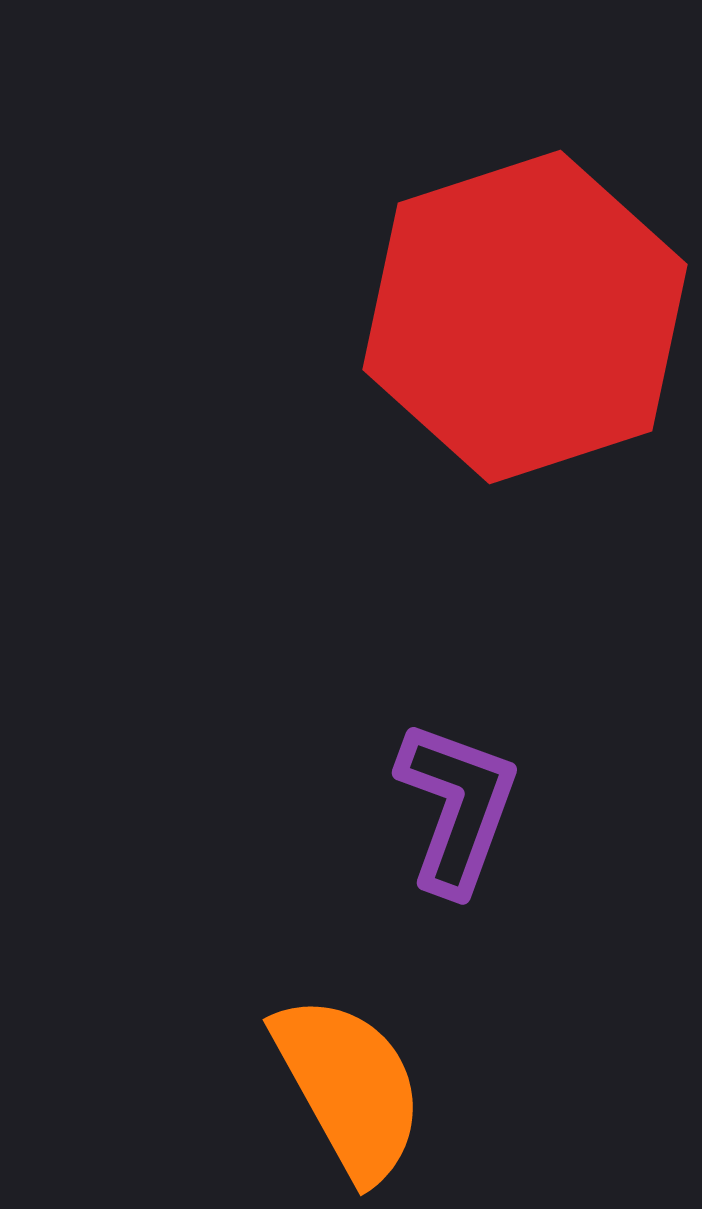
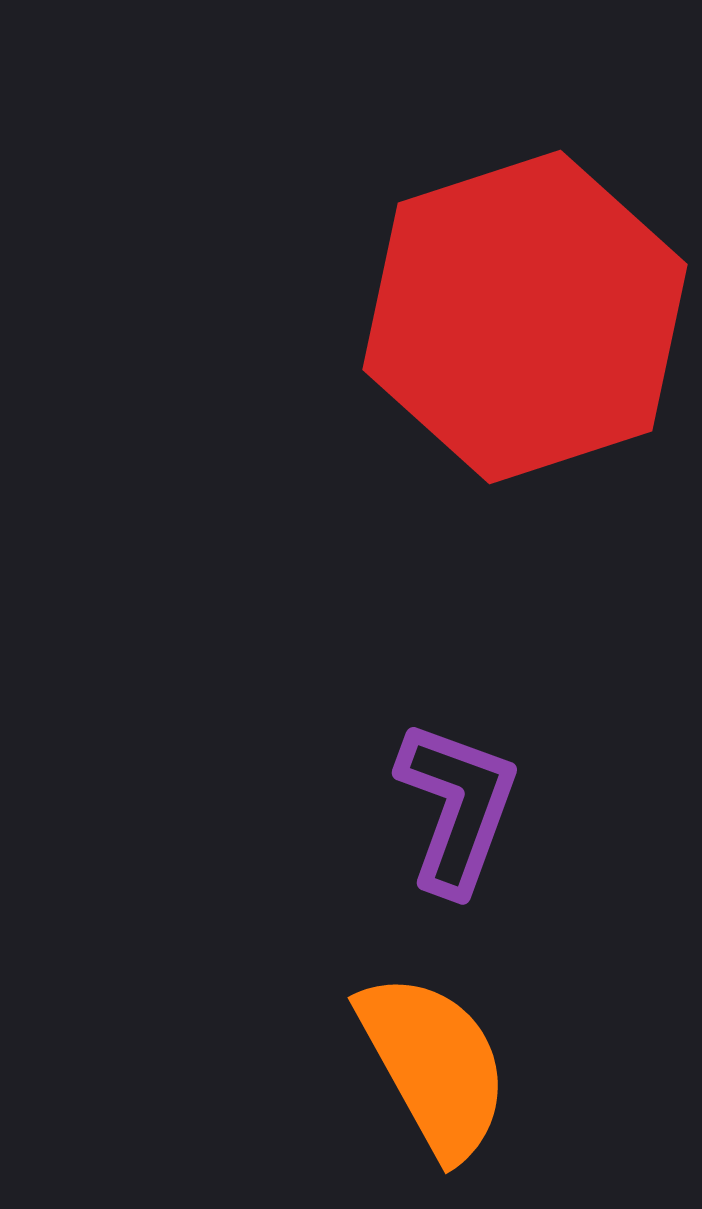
orange semicircle: moved 85 px right, 22 px up
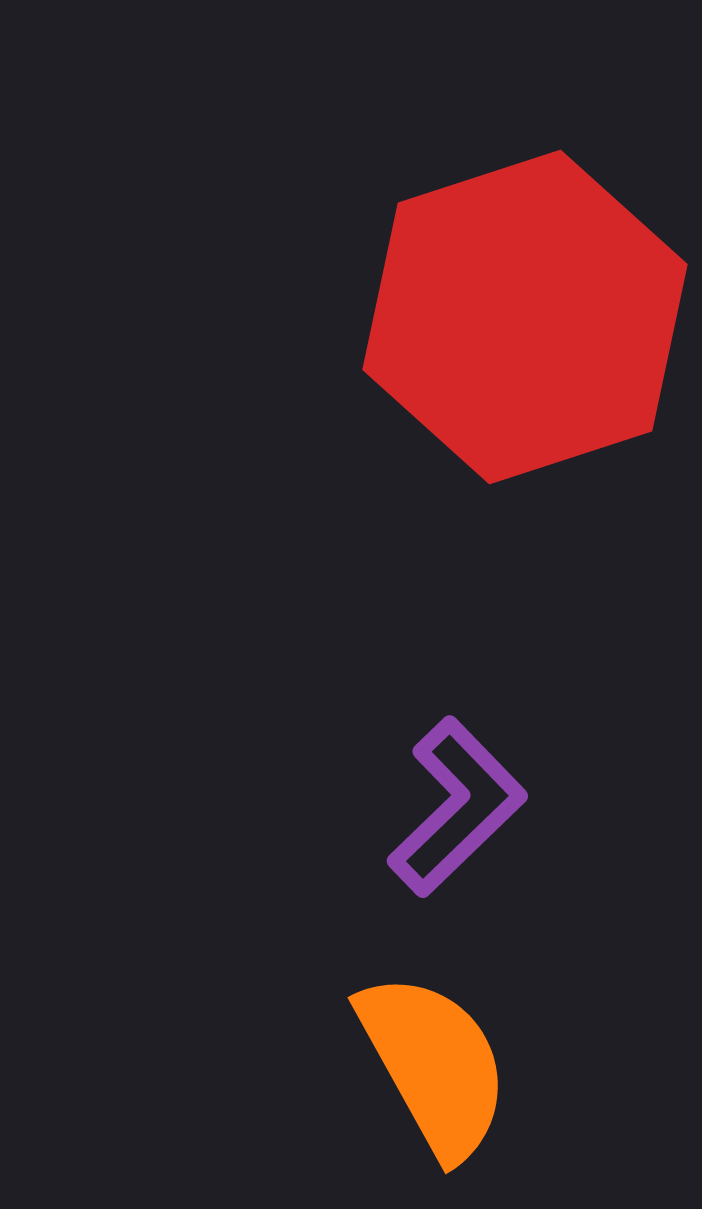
purple L-shape: rotated 26 degrees clockwise
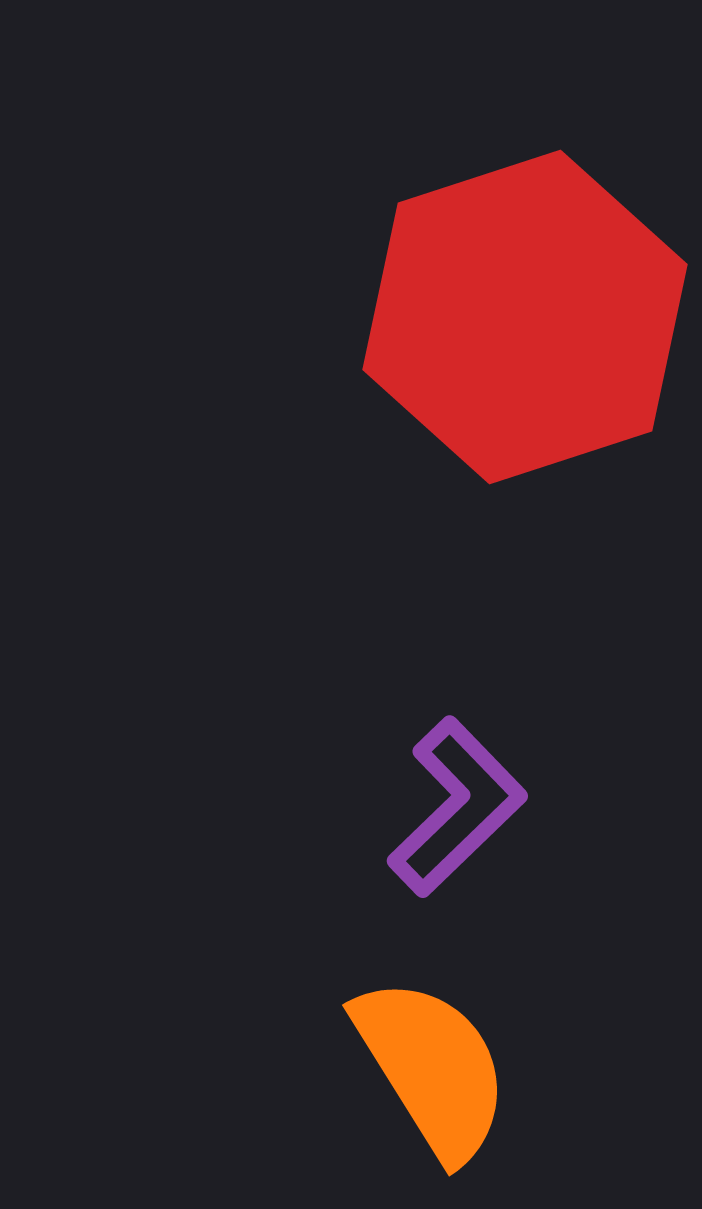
orange semicircle: moved 2 px left, 3 px down; rotated 3 degrees counterclockwise
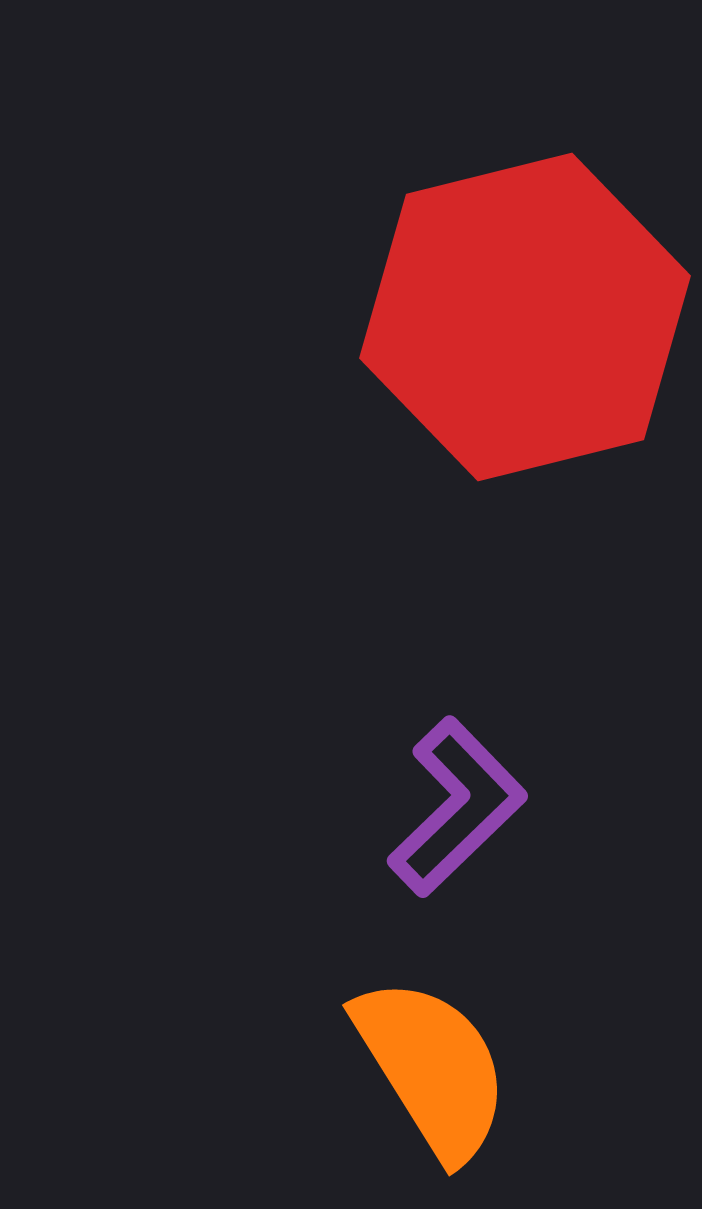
red hexagon: rotated 4 degrees clockwise
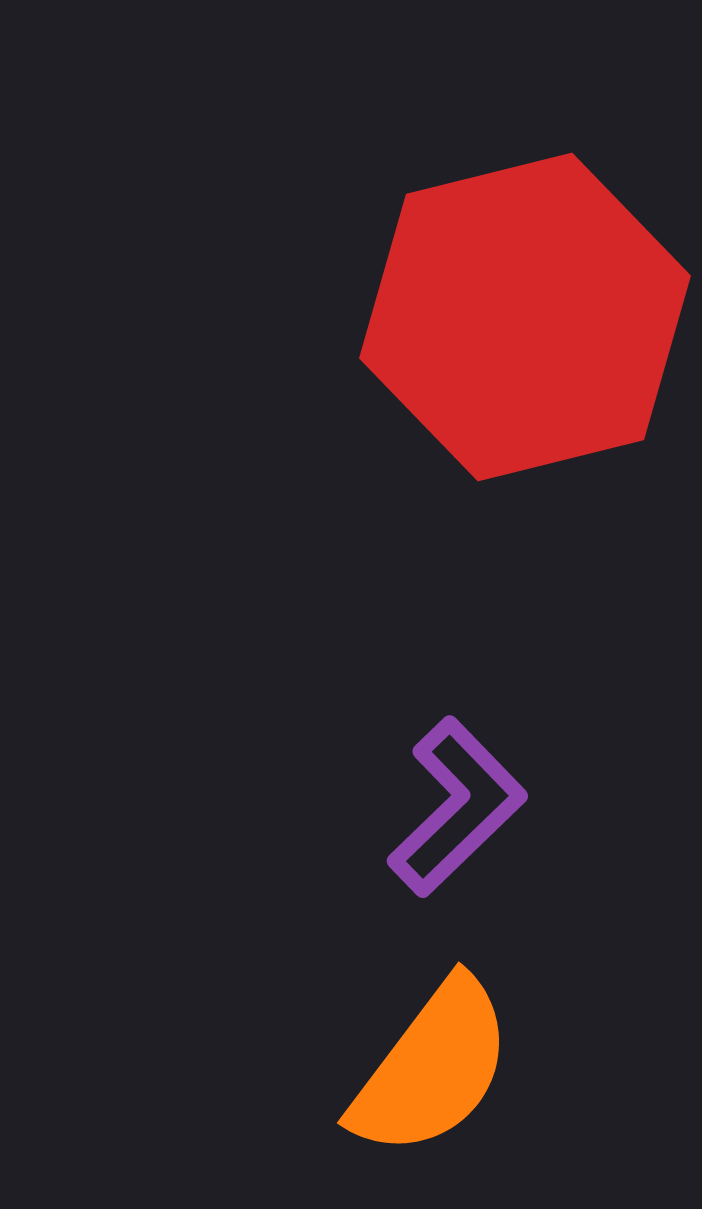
orange semicircle: rotated 69 degrees clockwise
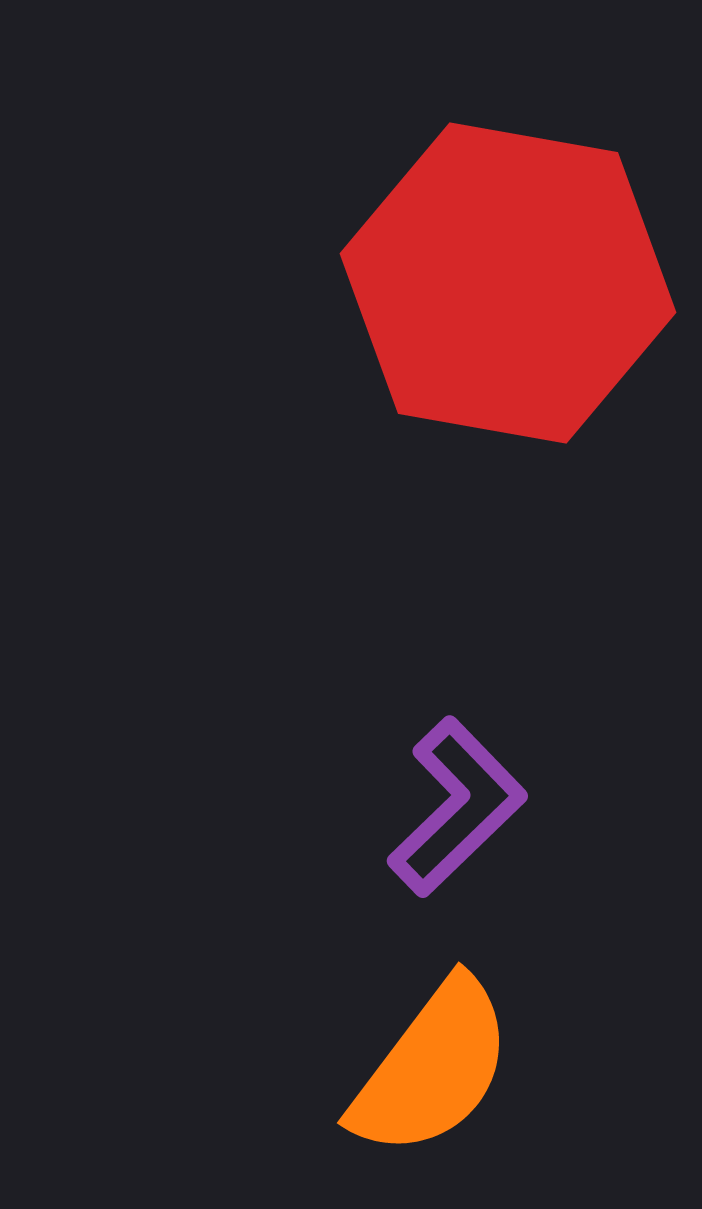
red hexagon: moved 17 px left, 34 px up; rotated 24 degrees clockwise
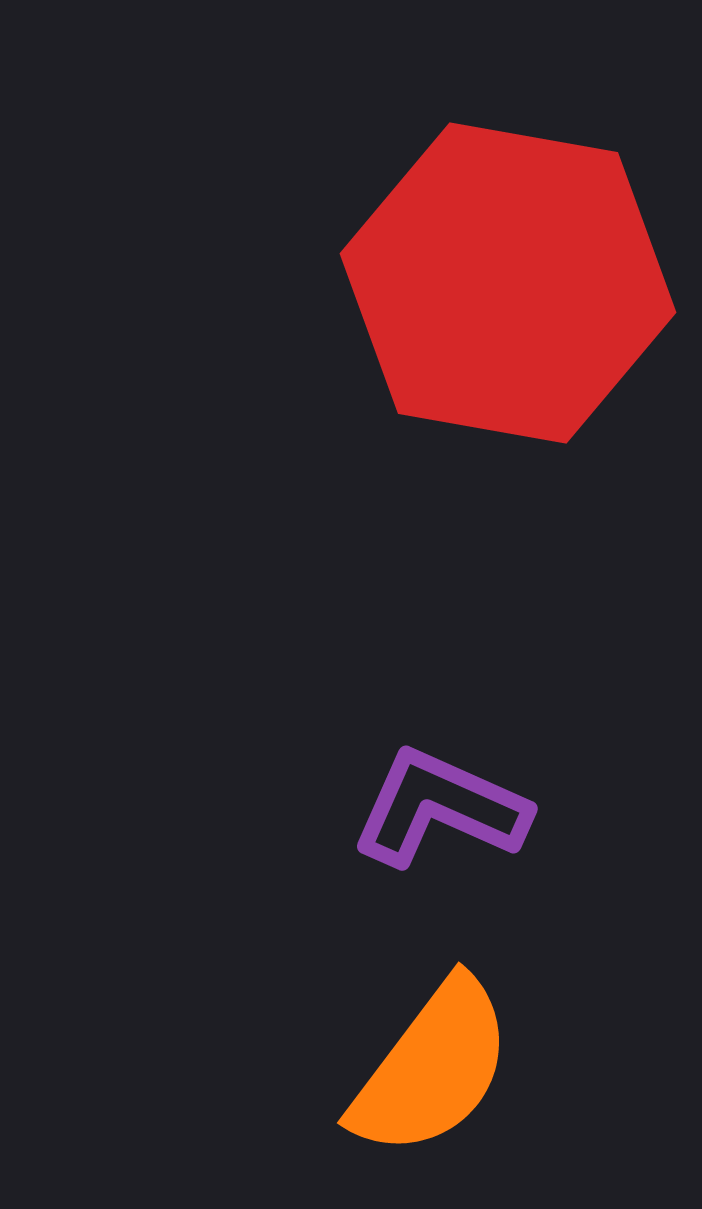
purple L-shape: moved 17 px left, 1 px down; rotated 112 degrees counterclockwise
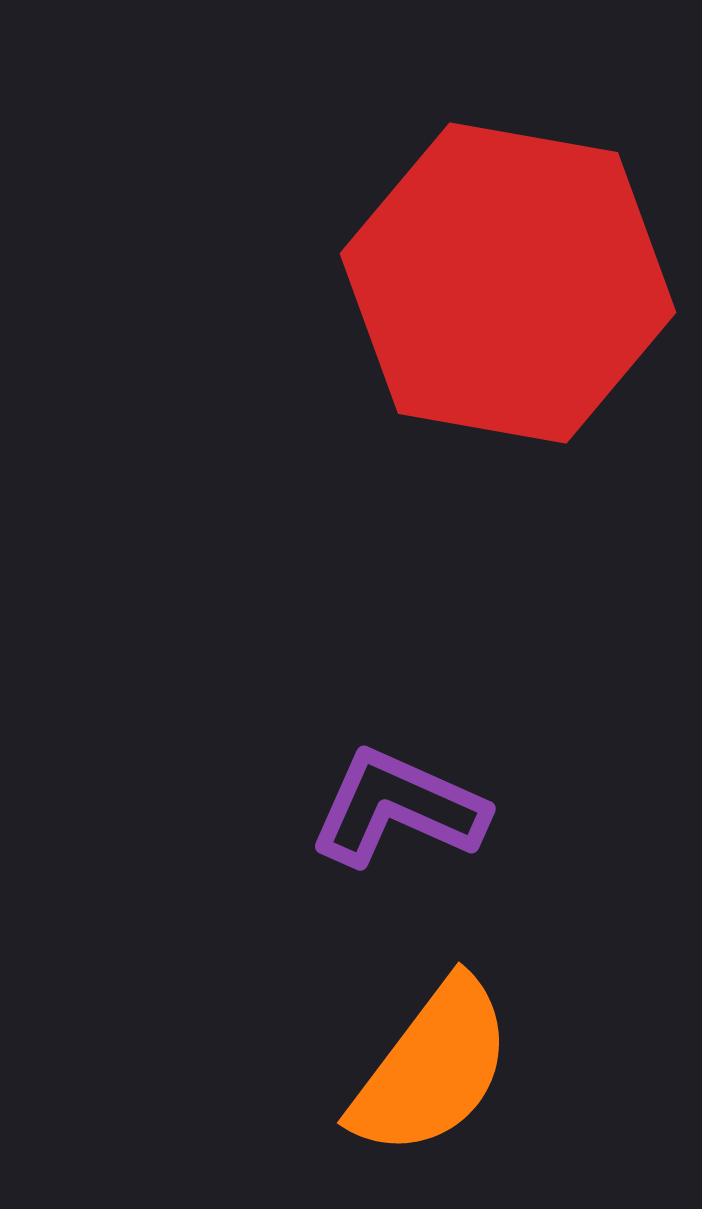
purple L-shape: moved 42 px left
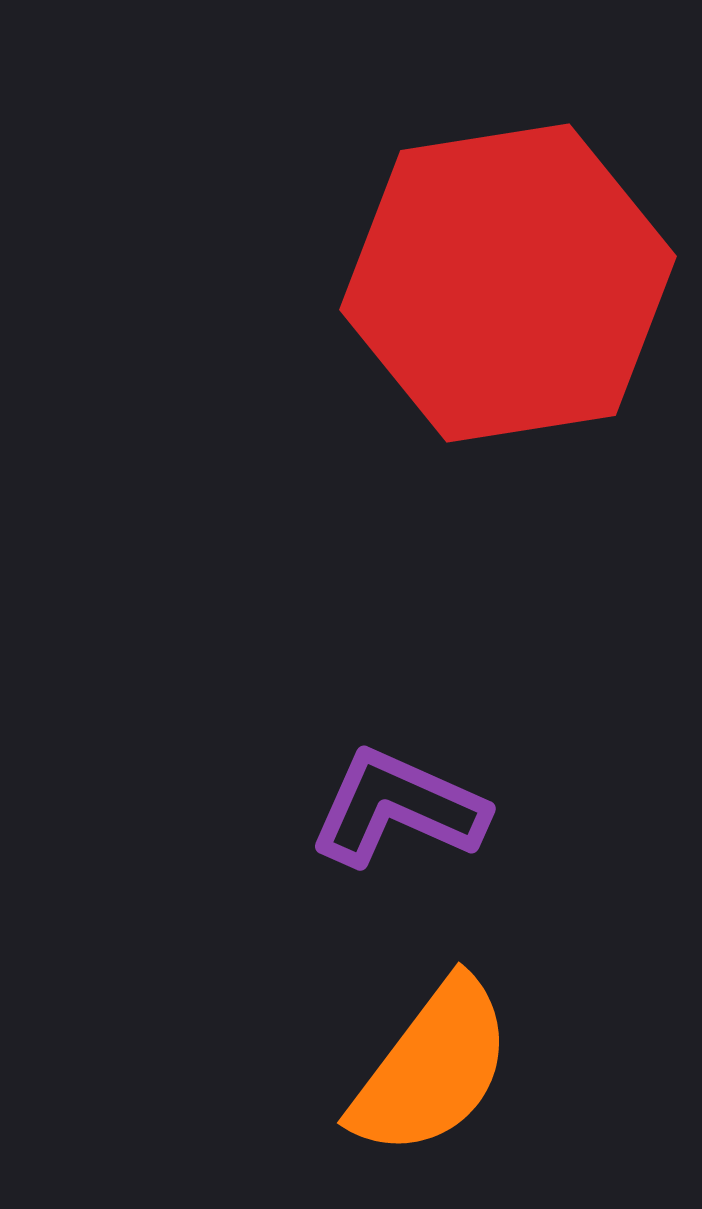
red hexagon: rotated 19 degrees counterclockwise
